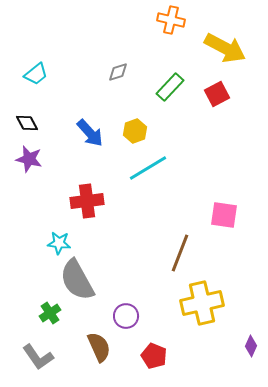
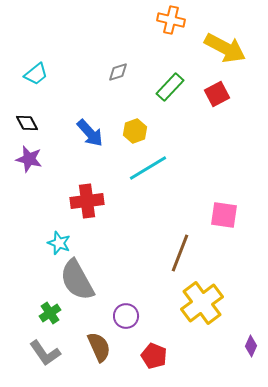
cyan star: rotated 15 degrees clockwise
yellow cross: rotated 24 degrees counterclockwise
gray L-shape: moved 7 px right, 4 px up
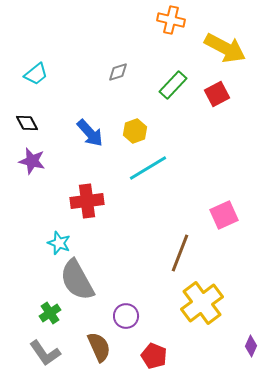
green rectangle: moved 3 px right, 2 px up
purple star: moved 3 px right, 2 px down
pink square: rotated 32 degrees counterclockwise
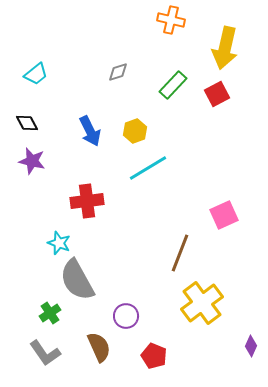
yellow arrow: rotated 75 degrees clockwise
blue arrow: moved 2 px up; rotated 16 degrees clockwise
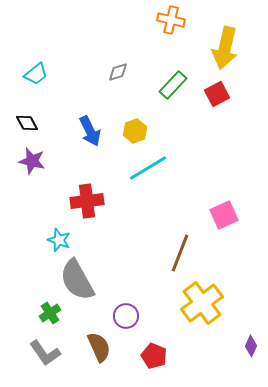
cyan star: moved 3 px up
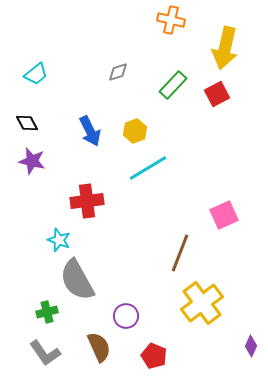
green cross: moved 3 px left, 1 px up; rotated 20 degrees clockwise
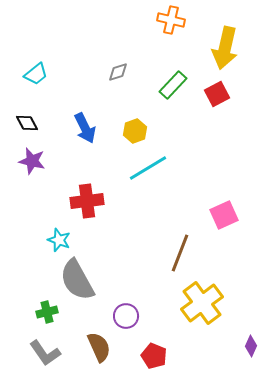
blue arrow: moved 5 px left, 3 px up
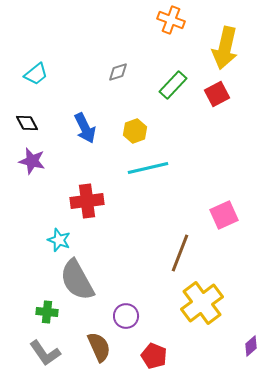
orange cross: rotated 8 degrees clockwise
cyan line: rotated 18 degrees clockwise
green cross: rotated 20 degrees clockwise
purple diamond: rotated 25 degrees clockwise
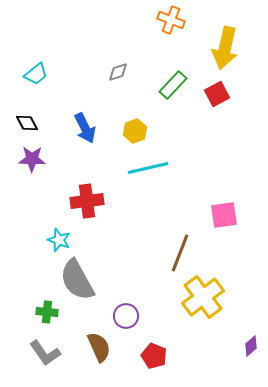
purple star: moved 2 px up; rotated 12 degrees counterclockwise
pink square: rotated 16 degrees clockwise
yellow cross: moved 1 px right, 6 px up
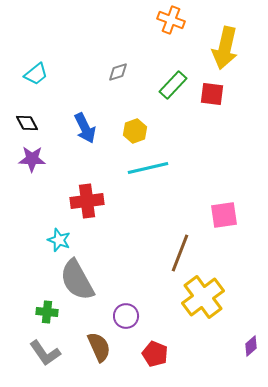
red square: moved 5 px left; rotated 35 degrees clockwise
red pentagon: moved 1 px right, 2 px up
